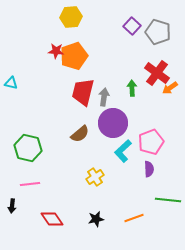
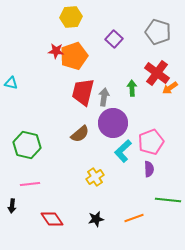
purple square: moved 18 px left, 13 px down
green hexagon: moved 1 px left, 3 px up
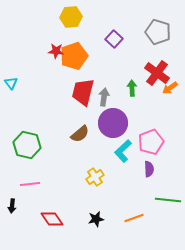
cyan triangle: rotated 40 degrees clockwise
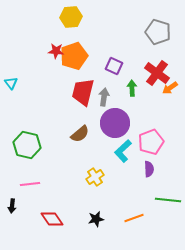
purple square: moved 27 px down; rotated 18 degrees counterclockwise
purple circle: moved 2 px right
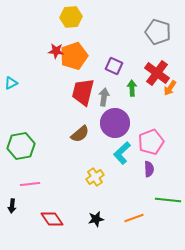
cyan triangle: rotated 40 degrees clockwise
orange arrow: rotated 21 degrees counterclockwise
green hexagon: moved 6 px left, 1 px down; rotated 24 degrees counterclockwise
cyan L-shape: moved 1 px left, 2 px down
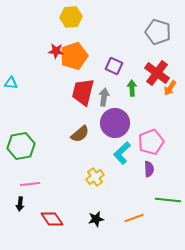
cyan triangle: rotated 32 degrees clockwise
black arrow: moved 8 px right, 2 px up
